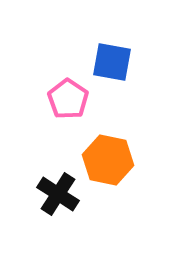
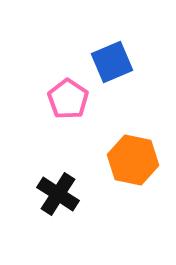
blue square: rotated 33 degrees counterclockwise
orange hexagon: moved 25 px right
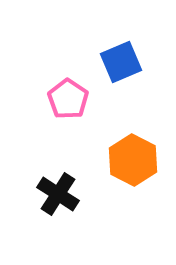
blue square: moved 9 px right
orange hexagon: rotated 15 degrees clockwise
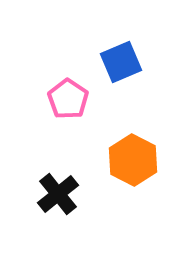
black cross: rotated 18 degrees clockwise
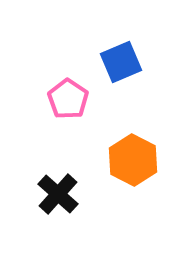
black cross: rotated 9 degrees counterclockwise
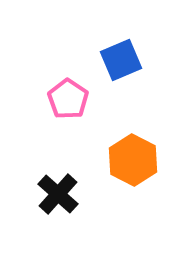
blue square: moved 2 px up
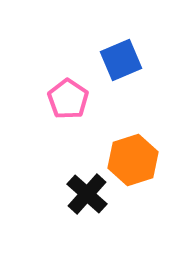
orange hexagon: rotated 15 degrees clockwise
black cross: moved 29 px right
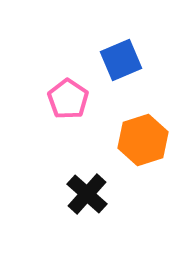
orange hexagon: moved 10 px right, 20 px up
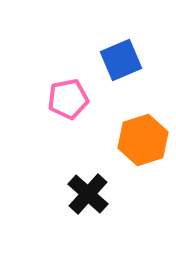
pink pentagon: rotated 27 degrees clockwise
black cross: moved 1 px right
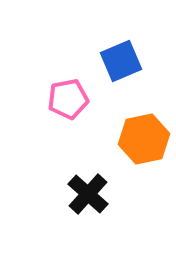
blue square: moved 1 px down
orange hexagon: moved 1 px right, 1 px up; rotated 6 degrees clockwise
